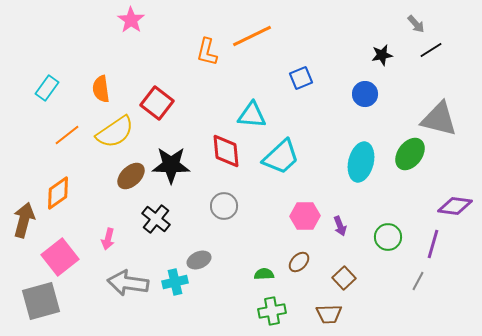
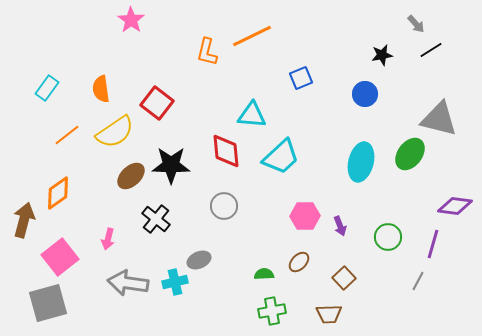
gray square at (41, 301): moved 7 px right, 2 px down
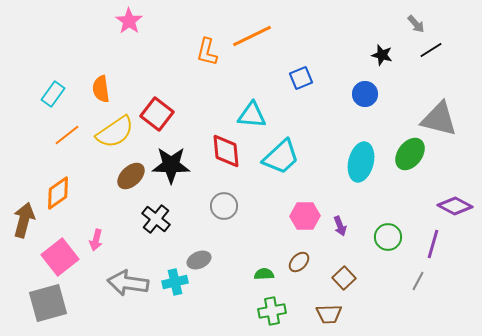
pink star at (131, 20): moved 2 px left, 1 px down
black star at (382, 55): rotated 25 degrees clockwise
cyan rectangle at (47, 88): moved 6 px right, 6 px down
red square at (157, 103): moved 11 px down
purple diamond at (455, 206): rotated 20 degrees clockwise
pink arrow at (108, 239): moved 12 px left, 1 px down
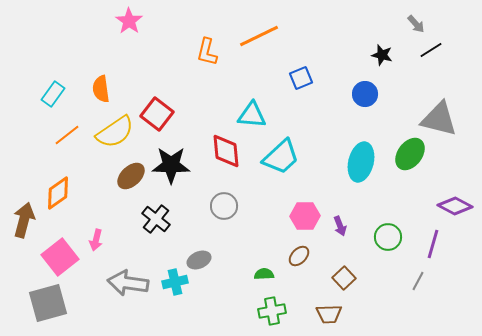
orange line at (252, 36): moved 7 px right
brown ellipse at (299, 262): moved 6 px up
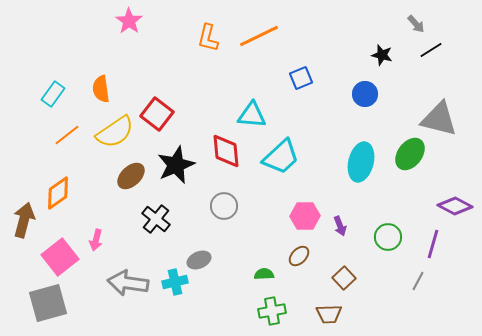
orange L-shape at (207, 52): moved 1 px right, 14 px up
black star at (171, 165): moved 5 px right; rotated 24 degrees counterclockwise
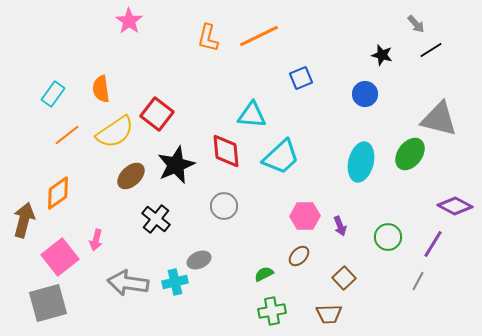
purple line at (433, 244): rotated 16 degrees clockwise
green semicircle at (264, 274): rotated 24 degrees counterclockwise
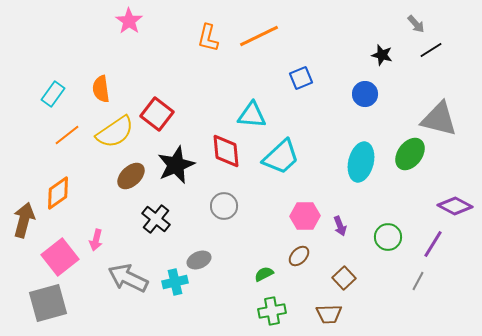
gray arrow at (128, 283): moved 5 px up; rotated 18 degrees clockwise
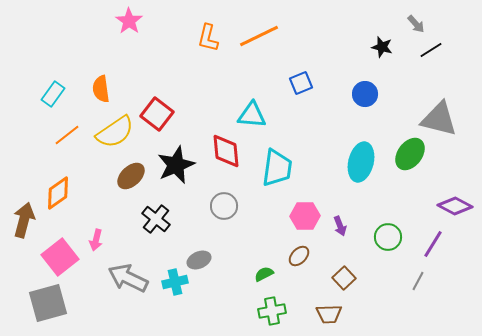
black star at (382, 55): moved 8 px up
blue square at (301, 78): moved 5 px down
cyan trapezoid at (281, 157): moved 4 px left, 11 px down; rotated 39 degrees counterclockwise
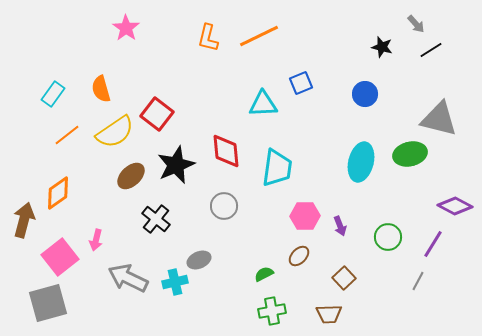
pink star at (129, 21): moved 3 px left, 7 px down
orange semicircle at (101, 89): rotated 8 degrees counterclockwise
cyan triangle at (252, 115): moved 11 px right, 11 px up; rotated 8 degrees counterclockwise
green ellipse at (410, 154): rotated 40 degrees clockwise
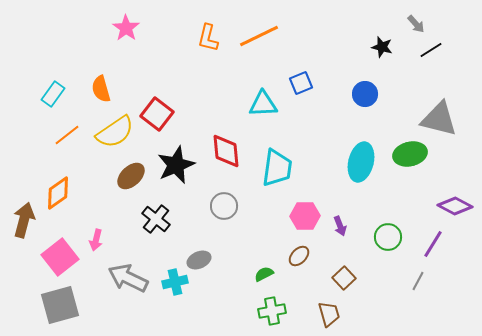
gray square at (48, 303): moved 12 px right, 2 px down
brown trapezoid at (329, 314): rotated 104 degrees counterclockwise
